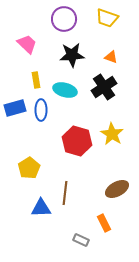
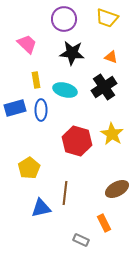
black star: moved 2 px up; rotated 10 degrees clockwise
blue triangle: rotated 10 degrees counterclockwise
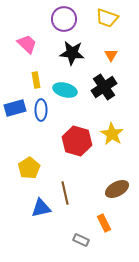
orange triangle: moved 2 px up; rotated 40 degrees clockwise
brown line: rotated 20 degrees counterclockwise
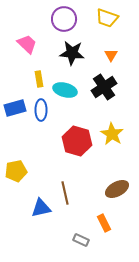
yellow rectangle: moved 3 px right, 1 px up
yellow pentagon: moved 13 px left, 3 px down; rotated 20 degrees clockwise
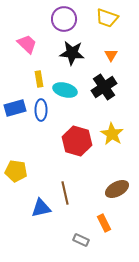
yellow pentagon: rotated 20 degrees clockwise
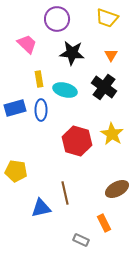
purple circle: moved 7 px left
black cross: rotated 20 degrees counterclockwise
